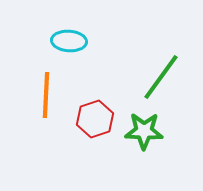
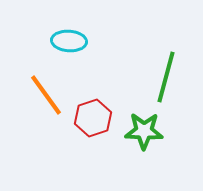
green line: moved 5 px right; rotated 21 degrees counterclockwise
orange line: rotated 39 degrees counterclockwise
red hexagon: moved 2 px left, 1 px up
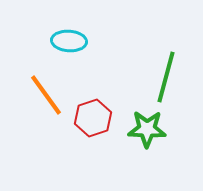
green star: moved 3 px right, 2 px up
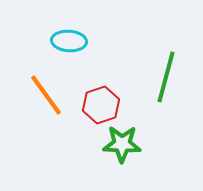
red hexagon: moved 8 px right, 13 px up
green star: moved 25 px left, 15 px down
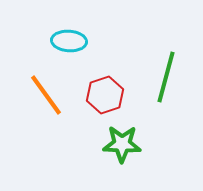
red hexagon: moved 4 px right, 10 px up
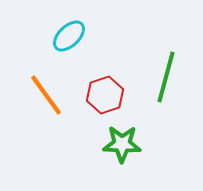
cyan ellipse: moved 5 px up; rotated 48 degrees counterclockwise
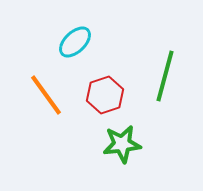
cyan ellipse: moved 6 px right, 6 px down
green line: moved 1 px left, 1 px up
green star: rotated 9 degrees counterclockwise
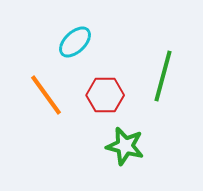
green line: moved 2 px left
red hexagon: rotated 18 degrees clockwise
green star: moved 3 px right, 2 px down; rotated 21 degrees clockwise
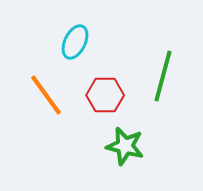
cyan ellipse: rotated 20 degrees counterclockwise
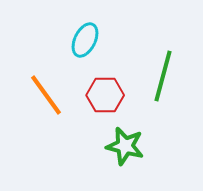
cyan ellipse: moved 10 px right, 2 px up
